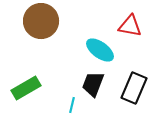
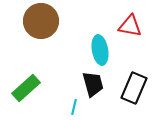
cyan ellipse: rotated 44 degrees clockwise
black trapezoid: rotated 144 degrees clockwise
green rectangle: rotated 12 degrees counterclockwise
cyan line: moved 2 px right, 2 px down
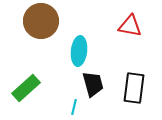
cyan ellipse: moved 21 px left, 1 px down; rotated 16 degrees clockwise
black rectangle: rotated 16 degrees counterclockwise
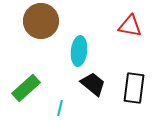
black trapezoid: rotated 36 degrees counterclockwise
cyan line: moved 14 px left, 1 px down
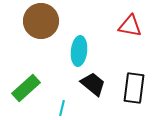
cyan line: moved 2 px right
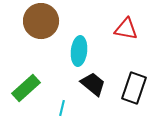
red triangle: moved 4 px left, 3 px down
black rectangle: rotated 12 degrees clockwise
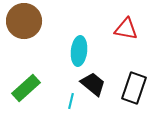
brown circle: moved 17 px left
cyan line: moved 9 px right, 7 px up
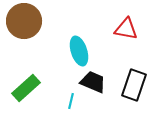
cyan ellipse: rotated 24 degrees counterclockwise
black trapezoid: moved 2 px up; rotated 16 degrees counterclockwise
black rectangle: moved 3 px up
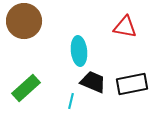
red triangle: moved 1 px left, 2 px up
cyan ellipse: rotated 12 degrees clockwise
black rectangle: moved 2 px left, 1 px up; rotated 60 degrees clockwise
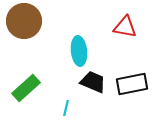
cyan line: moved 5 px left, 7 px down
